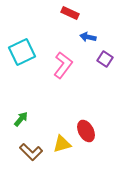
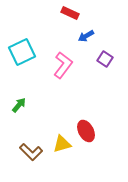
blue arrow: moved 2 px left, 1 px up; rotated 42 degrees counterclockwise
green arrow: moved 2 px left, 14 px up
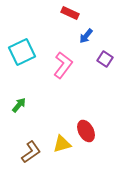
blue arrow: rotated 21 degrees counterclockwise
brown L-shape: rotated 80 degrees counterclockwise
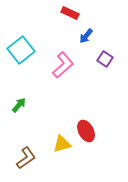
cyan square: moved 1 px left, 2 px up; rotated 12 degrees counterclockwise
pink L-shape: rotated 12 degrees clockwise
brown L-shape: moved 5 px left, 6 px down
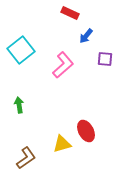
purple square: rotated 28 degrees counterclockwise
green arrow: rotated 49 degrees counterclockwise
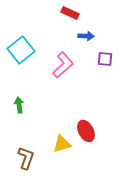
blue arrow: rotated 126 degrees counterclockwise
brown L-shape: rotated 35 degrees counterclockwise
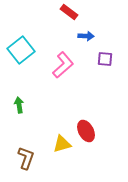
red rectangle: moved 1 px left, 1 px up; rotated 12 degrees clockwise
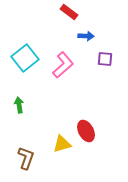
cyan square: moved 4 px right, 8 px down
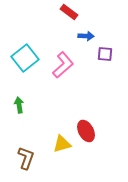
purple square: moved 5 px up
